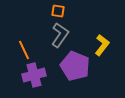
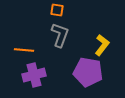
orange square: moved 1 px left, 1 px up
gray L-shape: rotated 15 degrees counterclockwise
orange line: rotated 60 degrees counterclockwise
purple pentagon: moved 13 px right, 6 px down; rotated 12 degrees counterclockwise
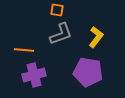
gray L-shape: moved 1 px right, 1 px up; rotated 50 degrees clockwise
yellow L-shape: moved 6 px left, 8 px up
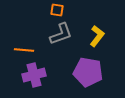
yellow L-shape: moved 1 px right, 1 px up
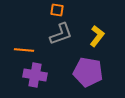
purple cross: moved 1 px right; rotated 25 degrees clockwise
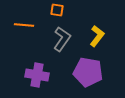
gray L-shape: moved 1 px right, 5 px down; rotated 35 degrees counterclockwise
orange line: moved 25 px up
purple cross: moved 2 px right
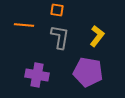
gray L-shape: moved 2 px left, 2 px up; rotated 25 degrees counterclockwise
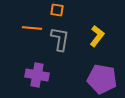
orange line: moved 8 px right, 3 px down
gray L-shape: moved 2 px down
purple pentagon: moved 14 px right, 7 px down
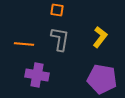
orange line: moved 8 px left, 16 px down
yellow L-shape: moved 3 px right, 1 px down
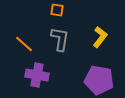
orange line: rotated 36 degrees clockwise
purple pentagon: moved 3 px left, 1 px down
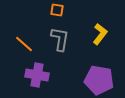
yellow L-shape: moved 3 px up
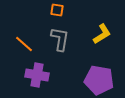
yellow L-shape: moved 2 px right; rotated 20 degrees clockwise
